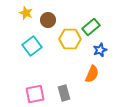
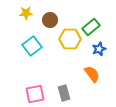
yellow star: rotated 24 degrees counterclockwise
brown circle: moved 2 px right
blue star: moved 1 px left, 1 px up
orange semicircle: rotated 60 degrees counterclockwise
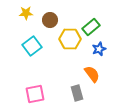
gray rectangle: moved 13 px right
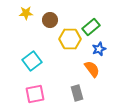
cyan square: moved 15 px down
orange semicircle: moved 5 px up
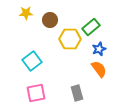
orange semicircle: moved 7 px right
pink square: moved 1 px right, 1 px up
